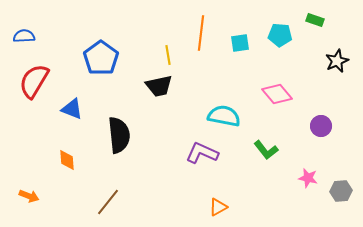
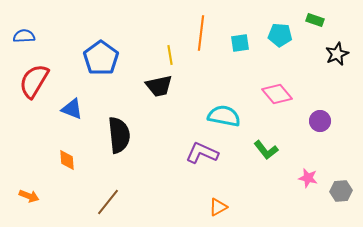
yellow line: moved 2 px right
black star: moved 7 px up
purple circle: moved 1 px left, 5 px up
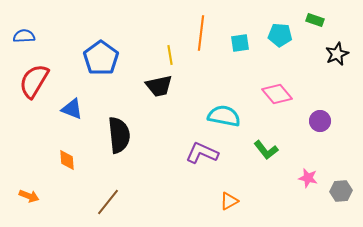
orange triangle: moved 11 px right, 6 px up
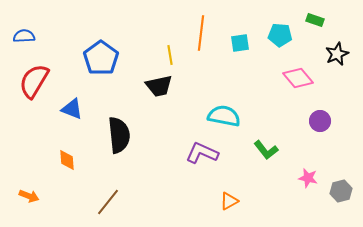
pink diamond: moved 21 px right, 16 px up
gray hexagon: rotated 10 degrees counterclockwise
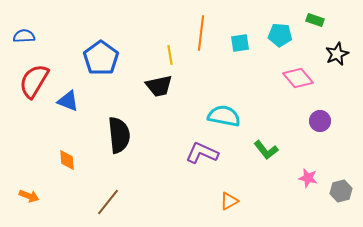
blue triangle: moved 4 px left, 8 px up
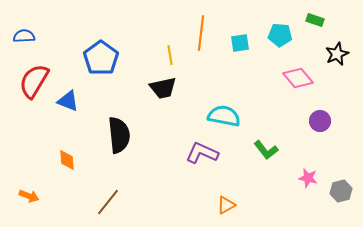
black trapezoid: moved 4 px right, 2 px down
orange triangle: moved 3 px left, 4 px down
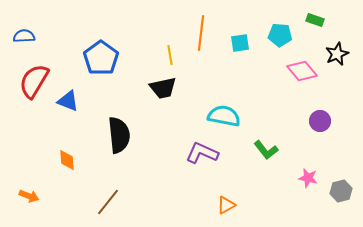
pink diamond: moved 4 px right, 7 px up
